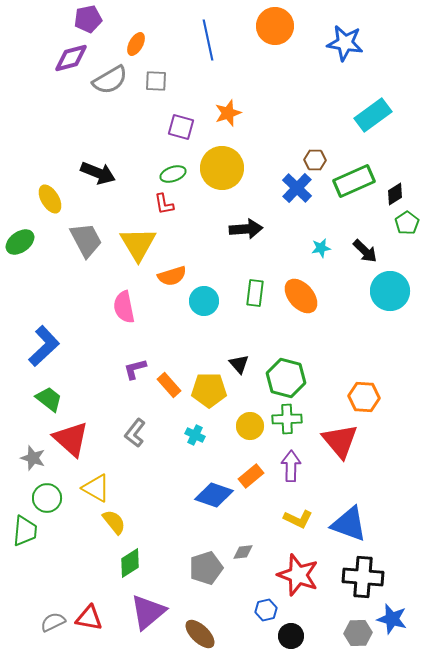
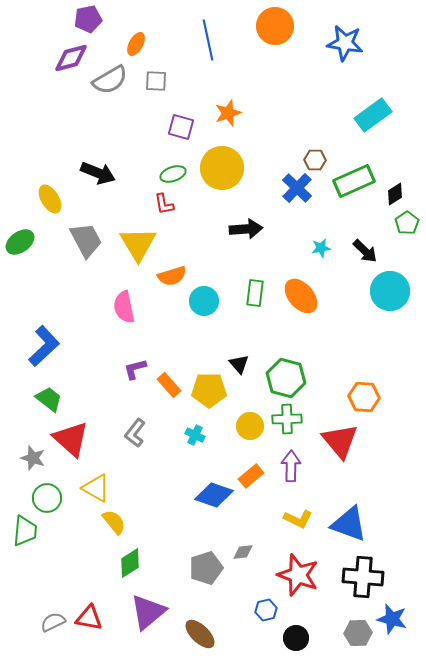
black circle at (291, 636): moved 5 px right, 2 px down
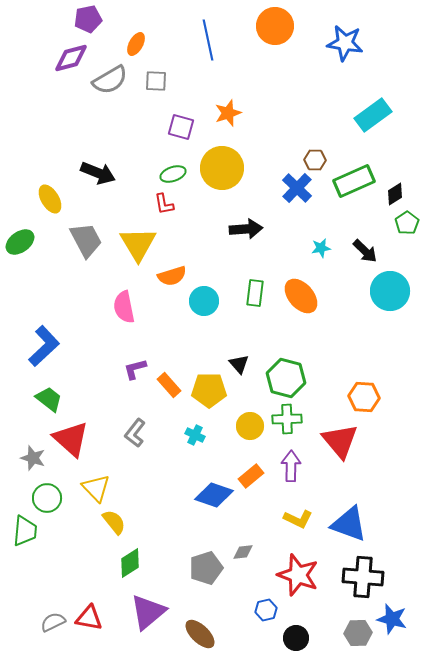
yellow triangle at (96, 488): rotated 16 degrees clockwise
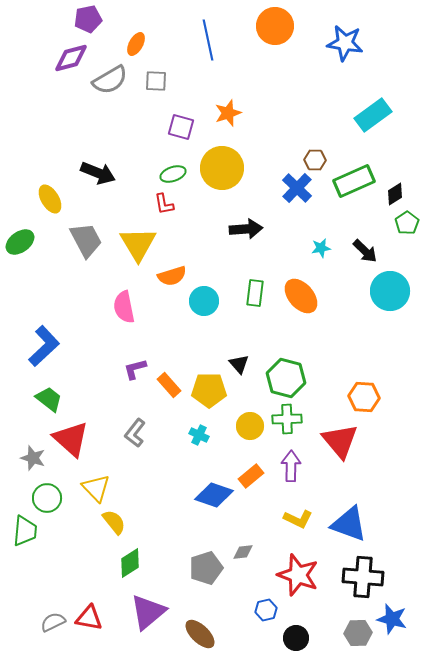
cyan cross at (195, 435): moved 4 px right
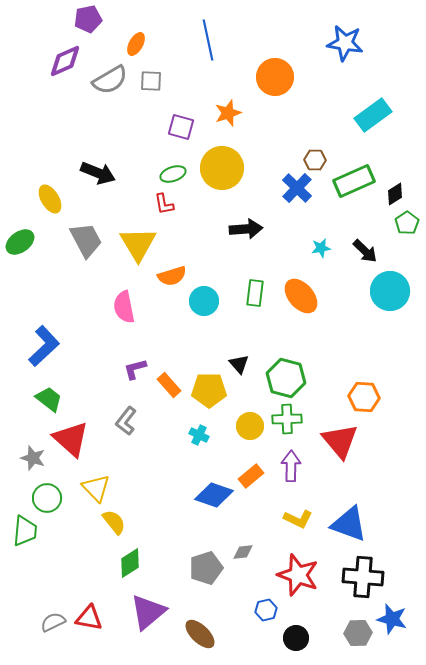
orange circle at (275, 26): moved 51 px down
purple diamond at (71, 58): moved 6 px left, 3 px down; rotated 9 degrees counterclockwise
gray square at (156, 81): moved 5 px left
gray L-shape at (135, 433): moved 9 px left, 12 px up
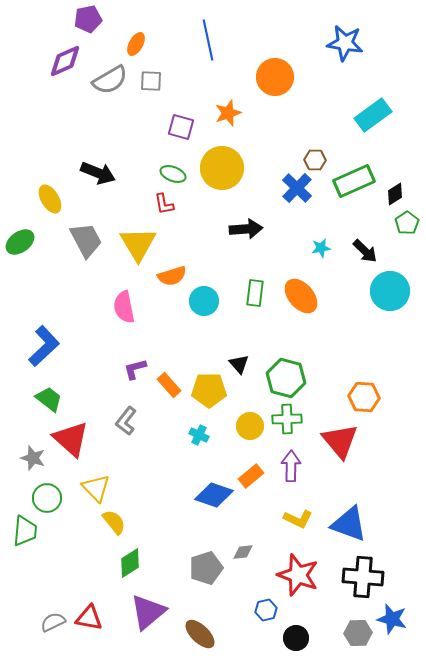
green ellipse at (173, 174): rotated 40 degrees clockwise
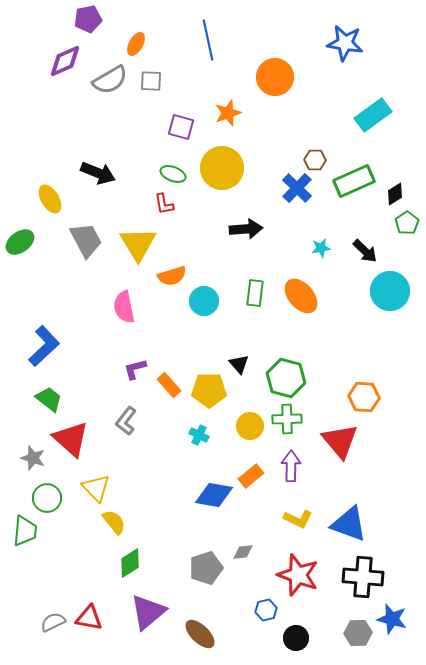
blue diamond at (214, 495): rotated 9 degrees counterclockwise
